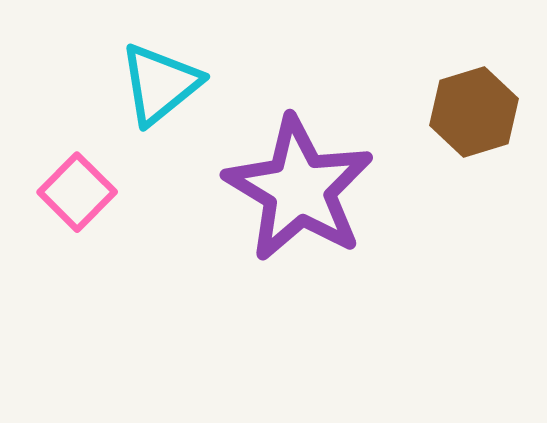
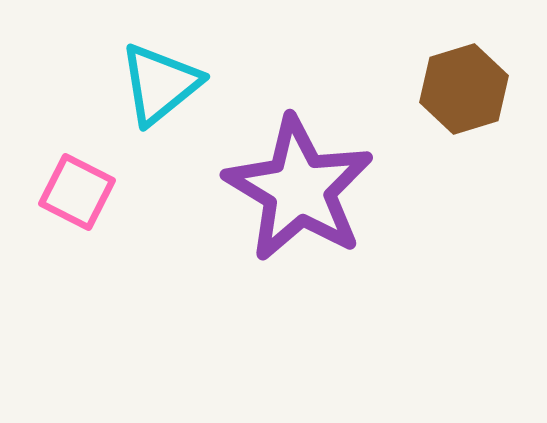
brown hexagon: moved 10 px left, 23 px up
pink square: rotated 18 degrees counterclockwise
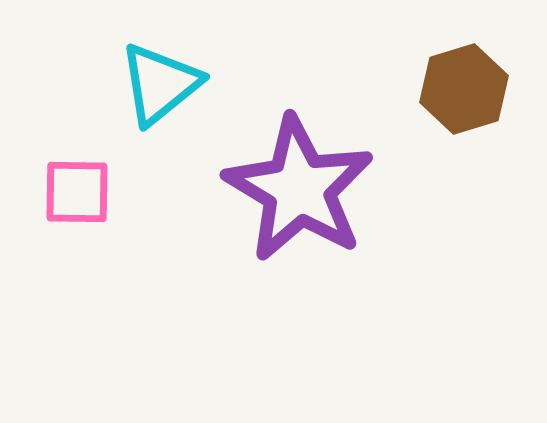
pink square: rotated 26 degrees counterclockwise
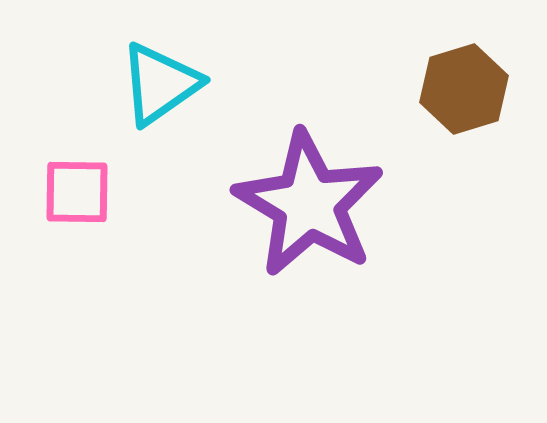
cyan triangle: rotated 4 degrees clockwise
purple star: moved 10 px right, 15 px down
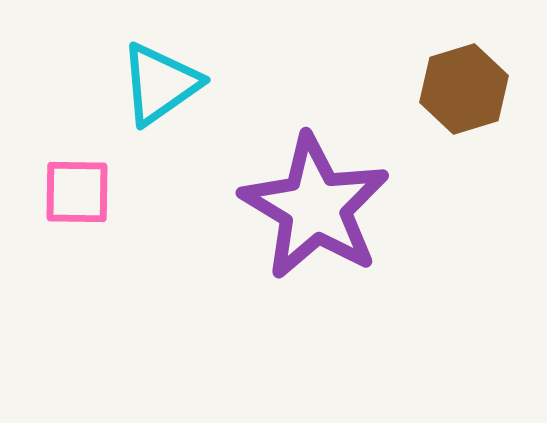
purple star: moved 6 px right, 3 px down
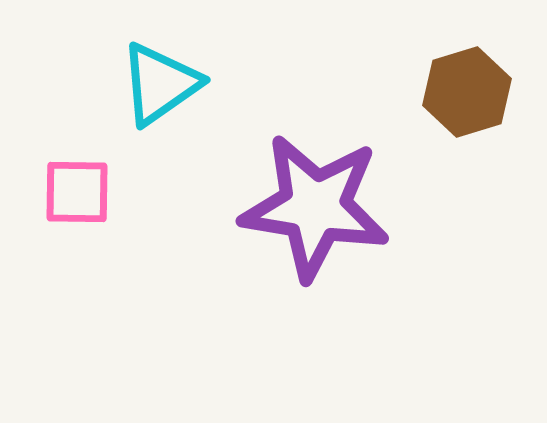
brown hexagon: moved 3 px right, 3 px down
purple star: rotated 22 degrees counterclockwise
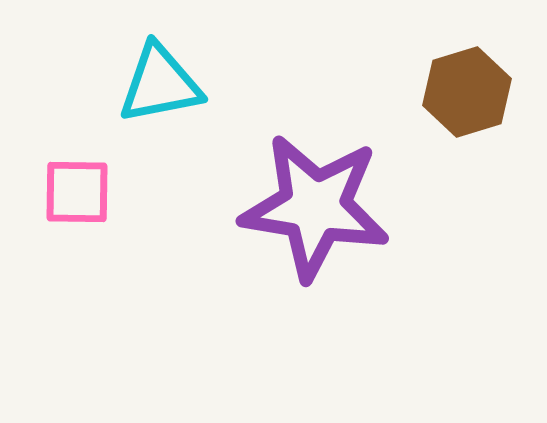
cyan triangle: rotated 24 degrees clockwise
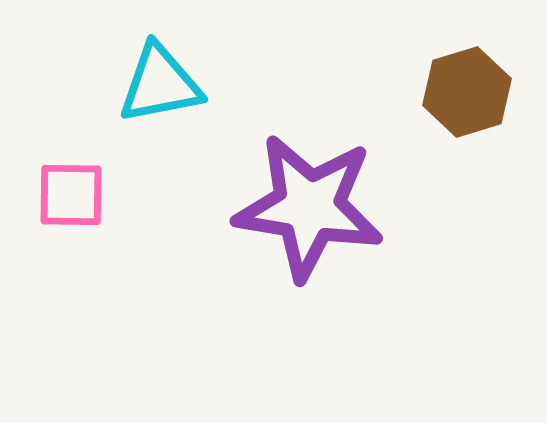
pink square: moved 6 px left, 3 px down
purple star: moved 6 px left
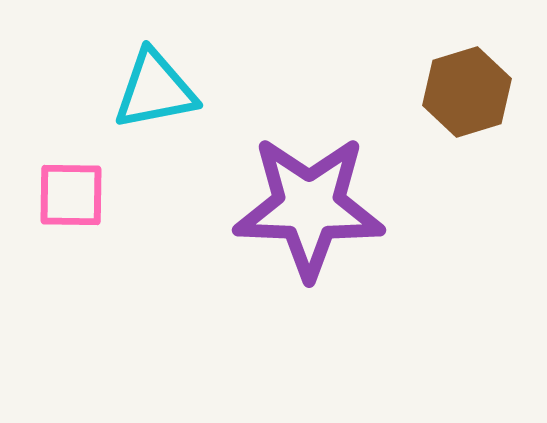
cyan triangle: moved 5 px left, 6 px down
purple star: rotated 7 degrees counterclockwise
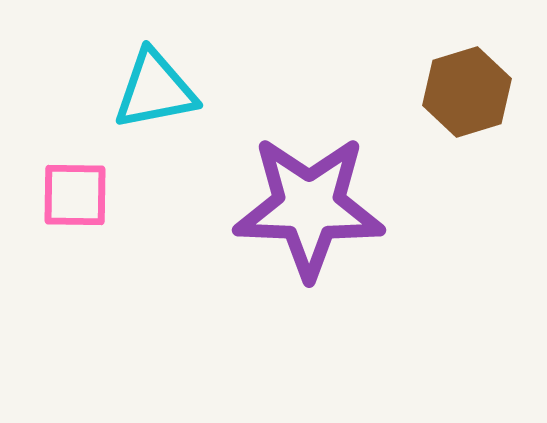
pink square: moved 4 px right
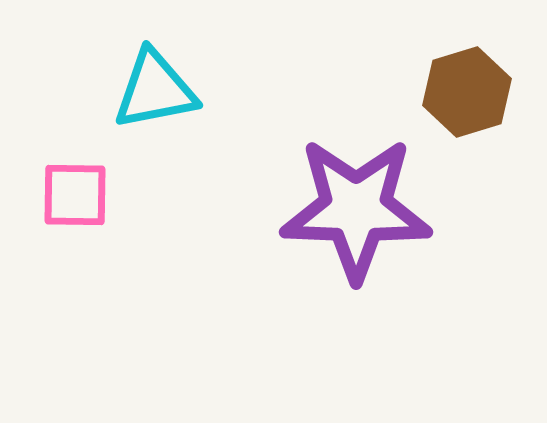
purple star: moved 47 px right, 2 px down
